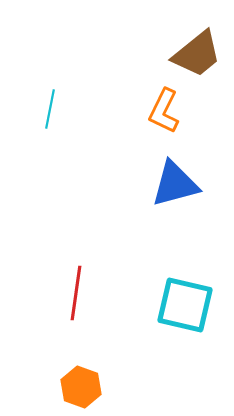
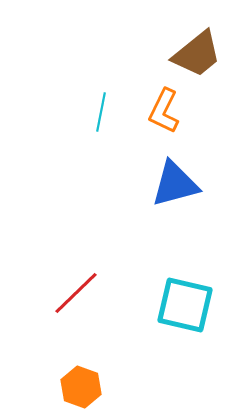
cyan line: moved 51 px right, 3 px down
red line: rotated 38 degrees clockwise
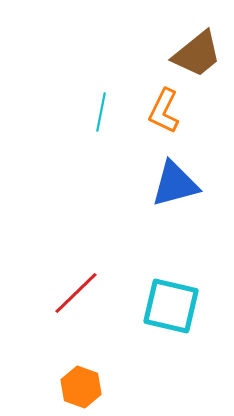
cyan square: moved 14 px left, 1 px down
